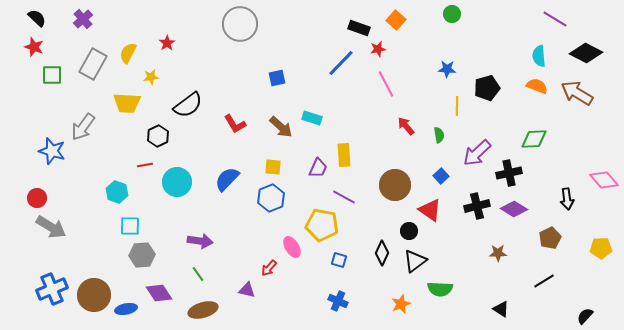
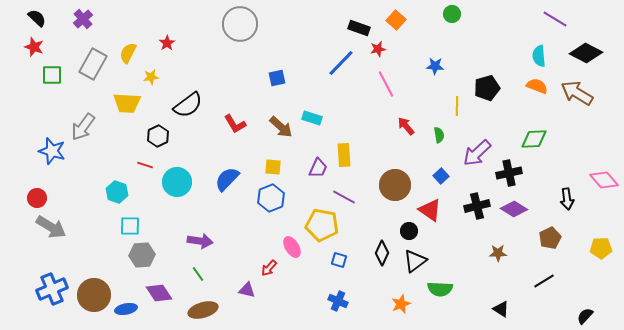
blue star at (447, 69): moved 12 px left, 3 px up
red line at (145, 165): rotated 28 degrees clockwise
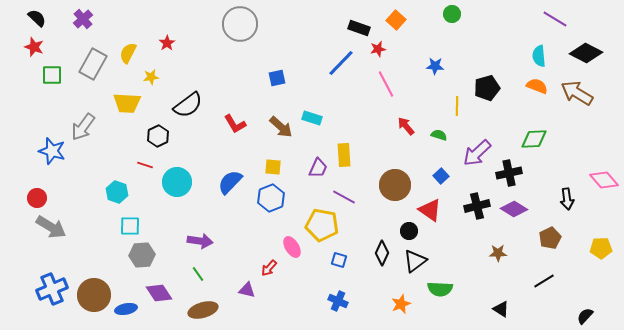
green semicircle at (439, 135): rotated 63 degrees counterclockwise
blue semicircle at (227, 179): moved 3 px right, 3 px down
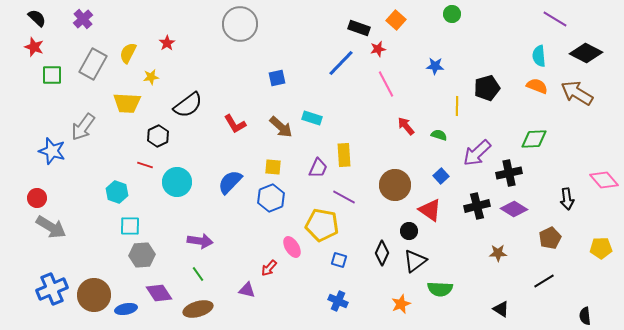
brown ellipse at (203, 310): moved 5 px left, 1 px up
black semicircle at (585, 316): rotated 48 degrees counterclockwise
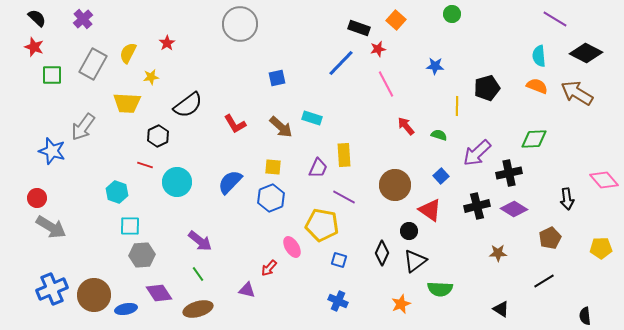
purple arrow at (200, 241): rotated 30 degrees clockwise
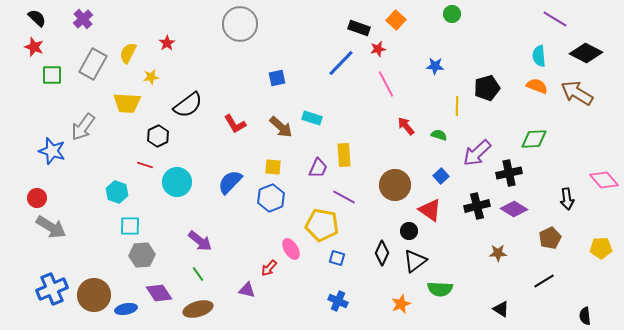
pink ellipse at (292, 247): moved 1 px left, 2 px down
blue square at (339, 260): moved 2 px left, 2 px up
